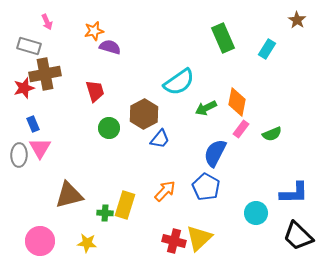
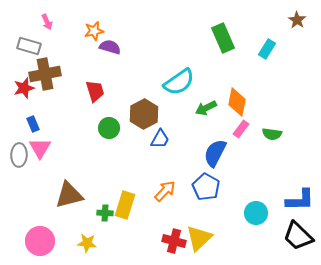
green semicircle: rotated 30 degrees clockwise
blue trapezoid: rotated 10 degrees counterclockwise
blue L-shape: moved 6 px right, 7 px down
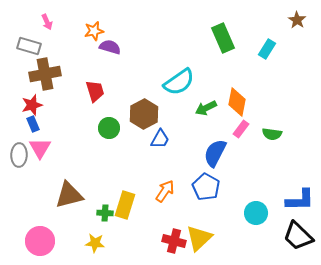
red star: moved 8 px right, 17 px down
orange arrow: rotated 10 degrees counterclockwise
yellow star: moved 8 px right
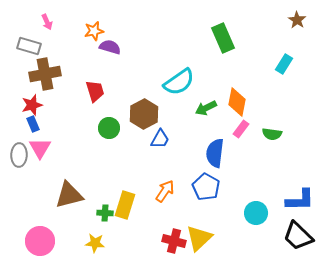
cyan rectangle: moved 17 px right, 15 px down
blue semicircle: rotated 20 degrees counterclockwise
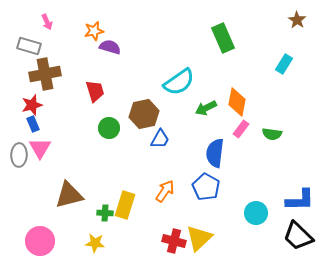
brown hexagon: rotated 16 degrees clockwise
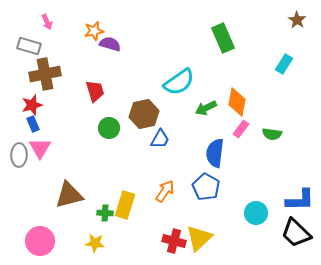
purple semicircle: moved 3 px up
black trapezoid: moved 2 px left, 3 px up
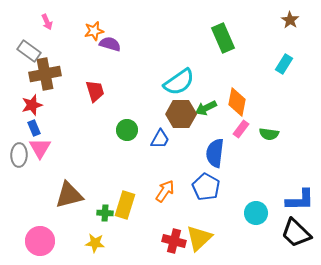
brown star: moved 7 px left
gray rectangle: moved 5 px down; rotated 20 degrees clockwise
brown hexagon: moved 37 px right; rotated 12 degrees clockwise
blue rectangle: moved 1 px right, 4 px down
green circle: moved 18 px right, 2 px down
green semicircle: moved 3 px left
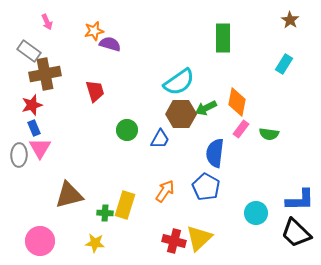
green rectangle: rotated 24 degrees clockwise
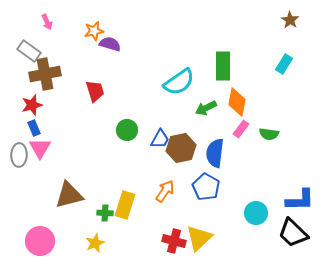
green rectangle: moved 28 px down
brown hexagon: moved 34 px down; rotated 12 degrees counterclockwise
black trapezoid: moved 3 px left
yellow star: rotated 30 degrees counterclockwise
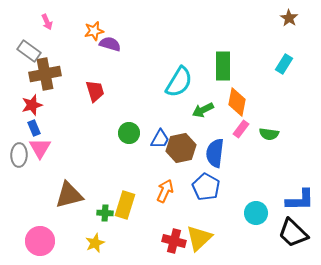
brown star: moved 1 px left, 2 px up
cyan semicircle: rotated 24 degrees counterclockwise
green arrow: moved 3 px left, 2 px down
green circle: moved 2 px right, 3 px down
orange arrow: rotated 10 degrees counterclockwise
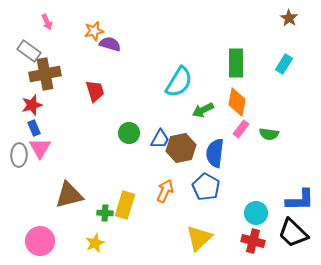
green rectangle: moved 13 px right, 3 px up
red cross: moved 79 px right
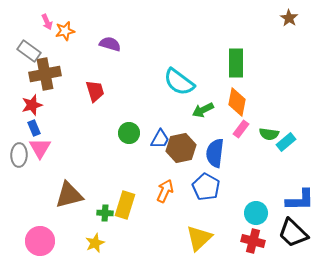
orange star: moved 29 px left
cyan rectangle: moved 2 px right, 78 px down; rotated 18 degrees clockwise
cyan semicircle: rotated 96 degrees clockwise
